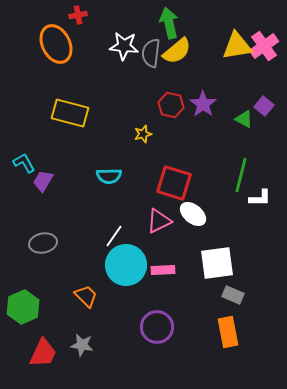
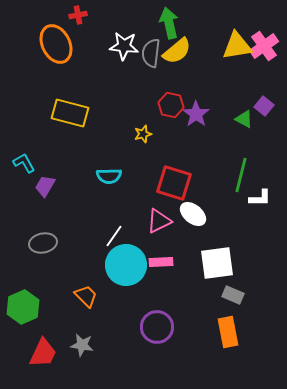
purple star: moved 7 px left, 10 px down
purple trapezoid: moved 2 px right, 5 px down
pink rectangle: moved 2 px left, 8 px up
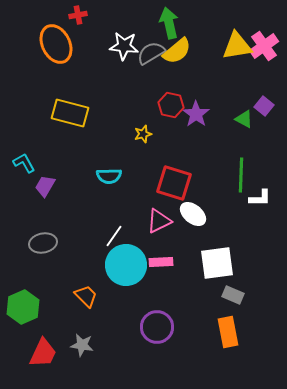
gray semicircle: rotated 52 degrees clockwise
green line: rotated 12 degrees counterclockwise
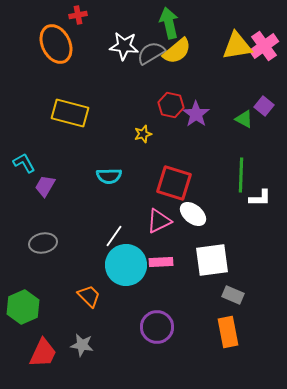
white square: moved 5 px left, 3 px up
orange trapezoid: moved 3 px right
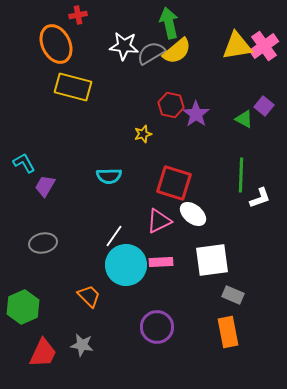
yellow rectangle: moved 3 px right, 26 px up
white L-shape: rotated 20 degrees counterclockwise
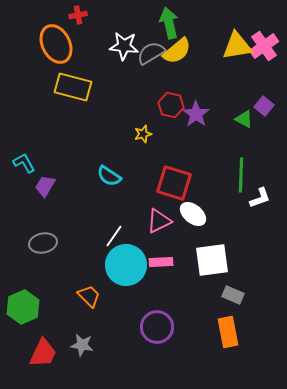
cyan semicircle: rotated 35 degrees clockwise
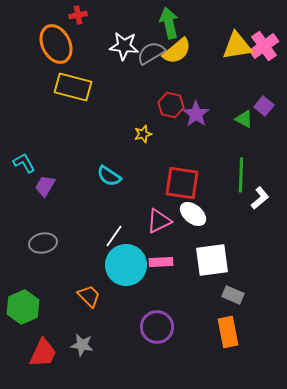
red square: moved 8 px right; rotated 9 degrees counterclockwise
white L-shape: rotated 20 degrees counterclockwise
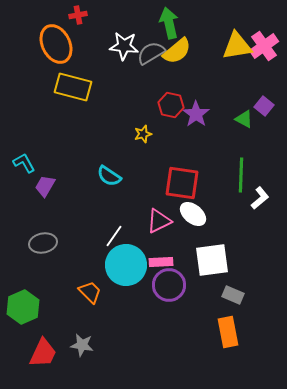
orange trapezoid: moved 1 px right, 4 px up
purple circle: moved 12 px right, 42 px up
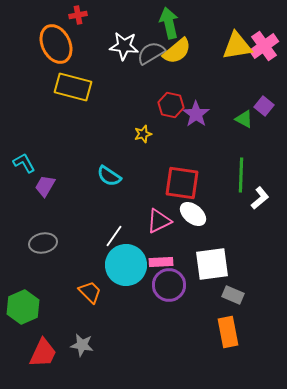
white square: moved 4 px down
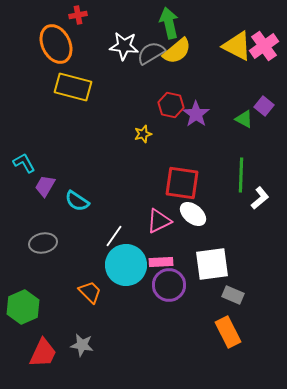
yellow triangle: rotated 36 degrees clockwise
cyan semicircle: moved 32 px left, 25 px down
orange rectangle: rotated 16 degrees counterclockwise
